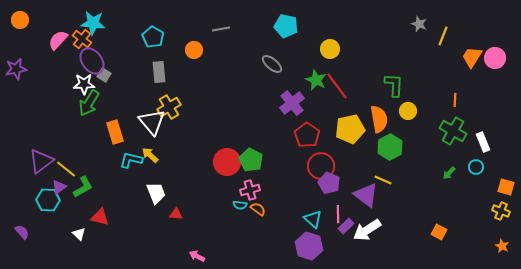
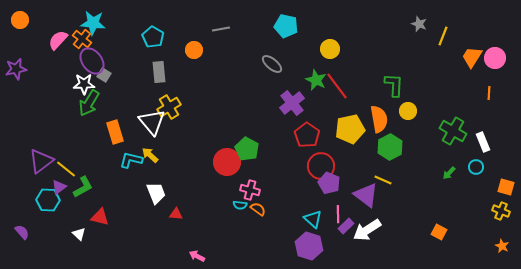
orange line at (455, 100): moved 34 px right, 7 px up
green pentagon at (251, 160): moved 4 px left, 11 px up
pink cross at (250, 190): rotated 30 degrees clockwise
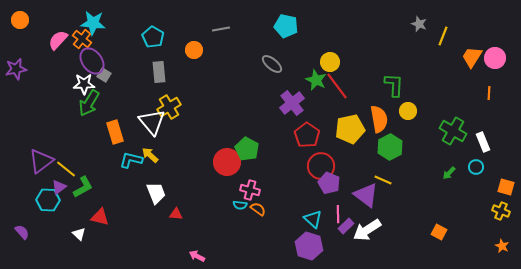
yellow circle at (330, 49): moved 13 px down
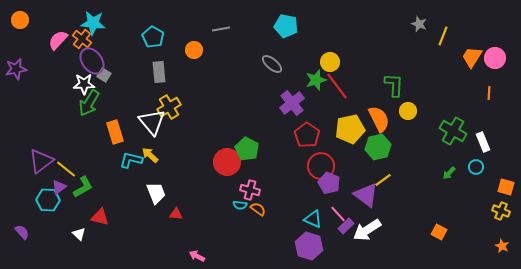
green star at (316, 80): rotated 30 degrees clockwise
orange semicircle at (379, 119): rotated 16 degrees counterclockwise
green hexagon at (390, 147): moved 12 px left; rotated 15 degrees clockwise
yellow line at (383, 180): rotated 60 degrees counterclockwise
pink line at (338, 214): rotated 42 degrees counterclockwise
cyan triangle at (313, 219): rotated 18 degrees counterclockwise
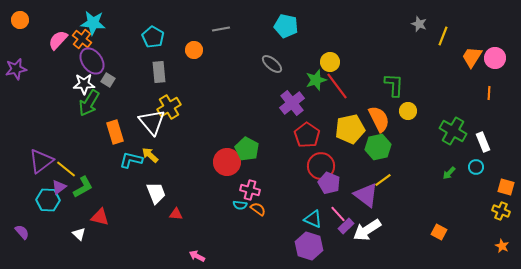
gray square at (104, 75): moved 4 px right, 5 px down
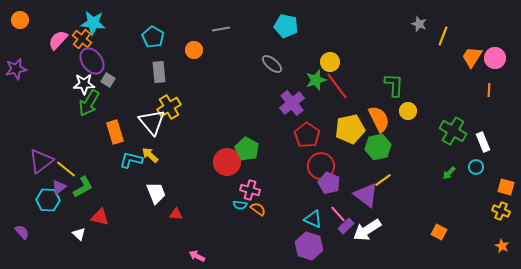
orange line at (489, 93): moved 3 px up
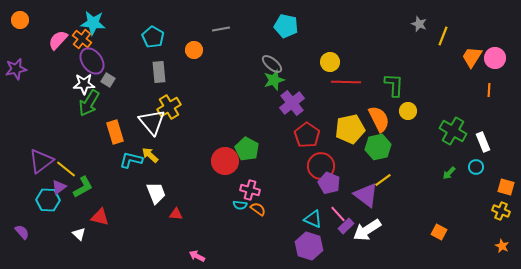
green star at (316, 80): moved 42 px left
red line at (337, 86): moved 9 px right, 4 px up; rotated 52 degrees counterclockwise
red circle at (227, 162): moved 2 px left, 1 px up
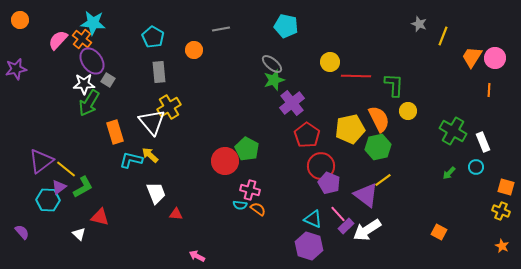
red line at (346, 82): moved 10 px right, 6 px up
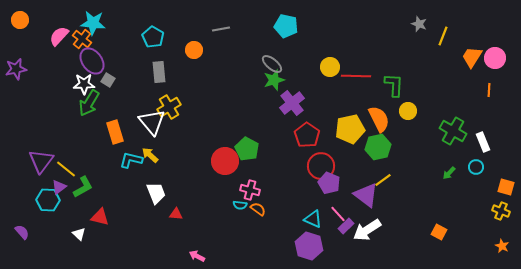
pink semicircle at (58, 40): moved 1 px right, 4 px up
yellow circle at (330, 62): moved 5 px down
purple triangle at (41, 161): rotated 16 degrees counterclockwise
